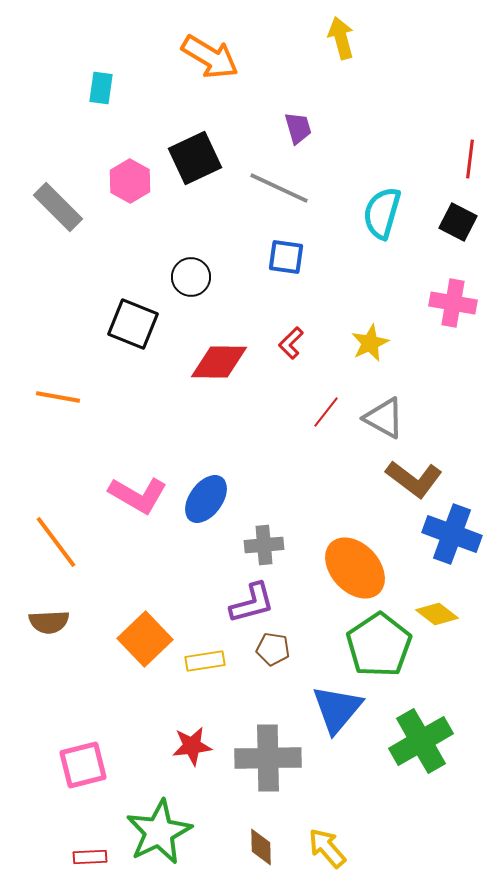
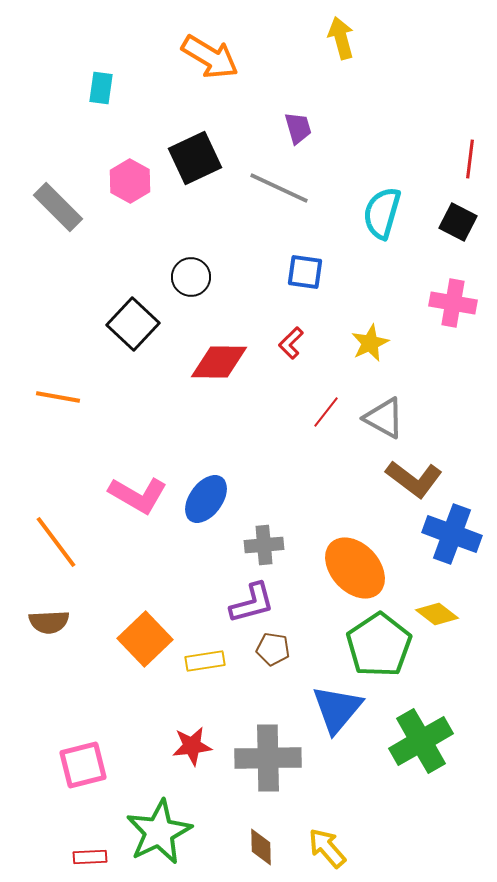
blue square at (286, 257): moved 19 px right, 15 px down
black square at (133, 324): rotated 21 degrees clockwise
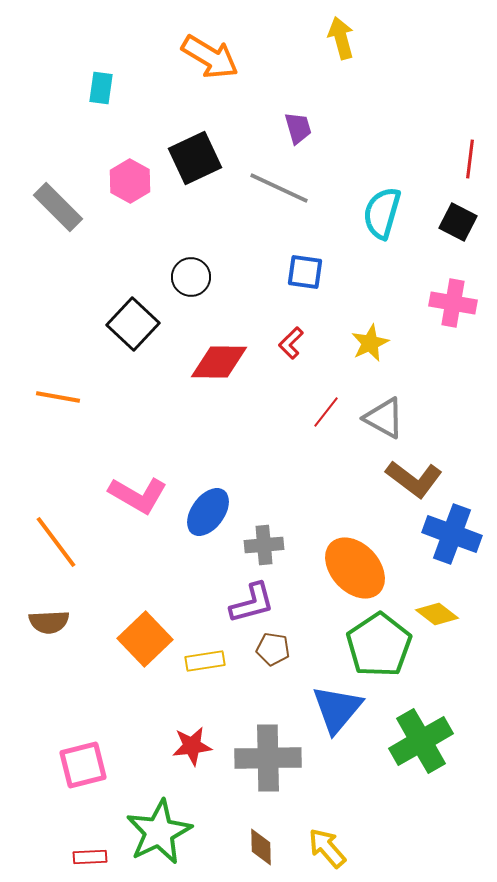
blue ellipse at (206, 499): moved 2 px right, 13 px down
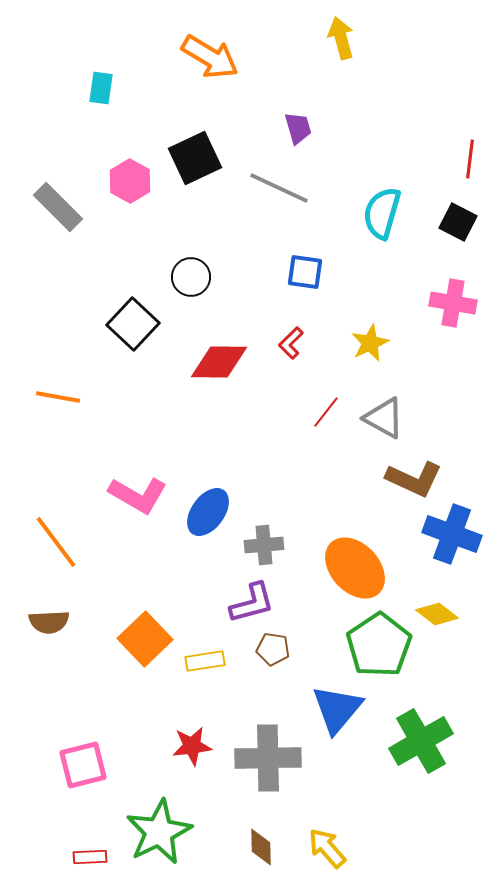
brown L-shape at (414, 479): rotated 12 degrees counterclockwise
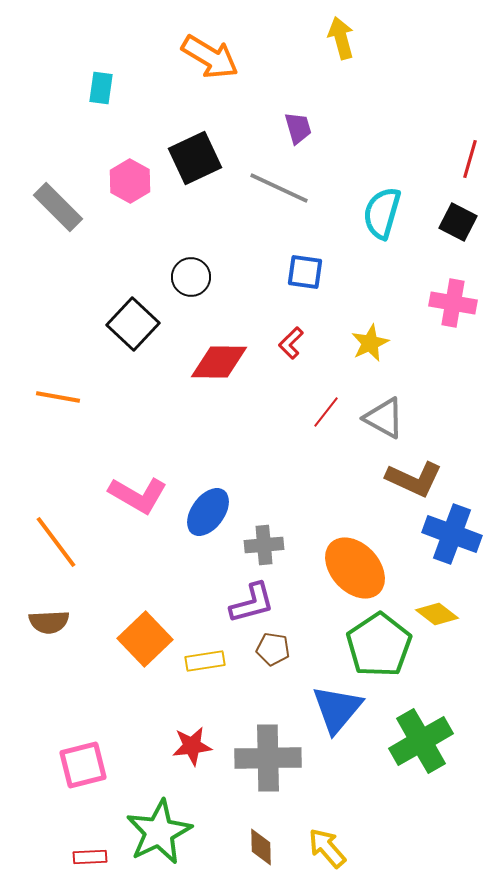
red line at (470, 159): rotated 9 degrees clockwise
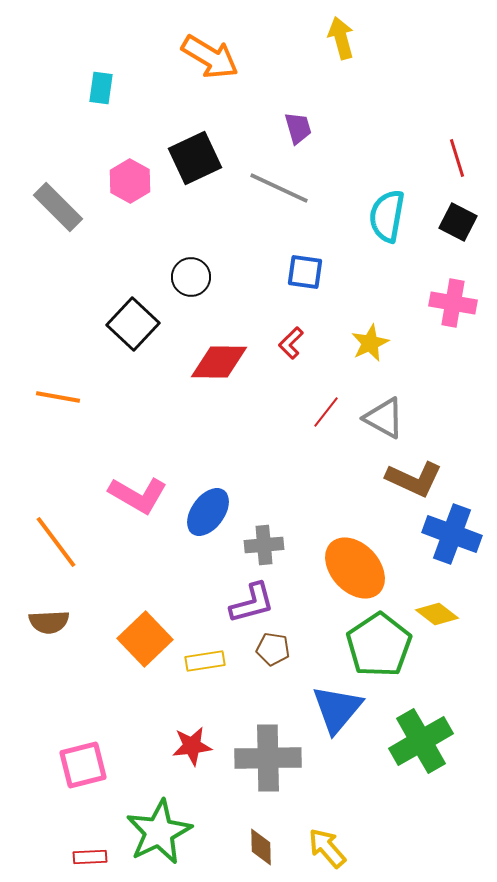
red line at (470, 159): moved 13 px left, 1 px up; rotated 33 degrees counterclockwise
cyan semicircle at (382, 213): moved 5 px right, 3 px down; rotated 6 degrees counterclockwise
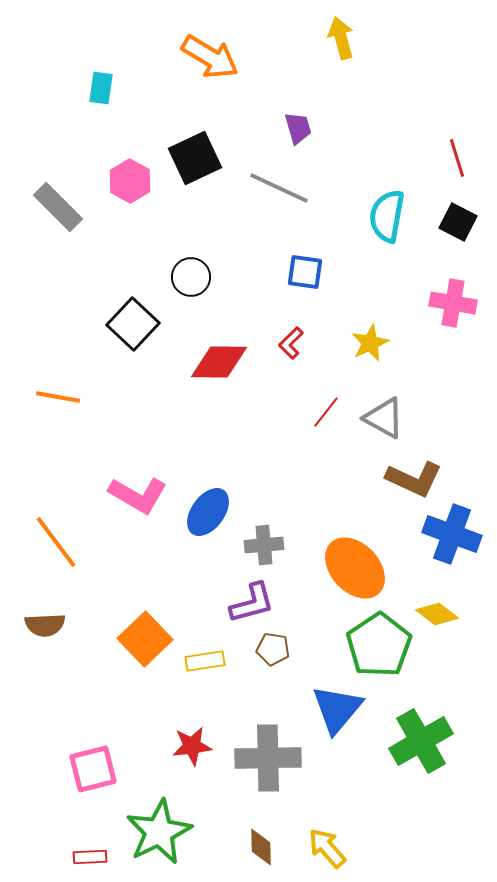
brown semicircle at (49, 622): moved 4 px left, 3 px down
pink square at (83, 765): moved 10 px right, 4 px down
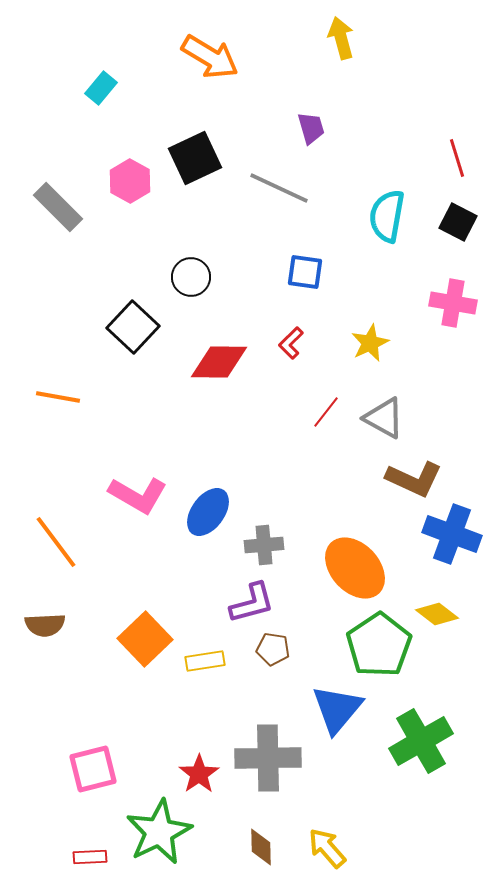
cyan rectangle at (101, 88): rotated 32 degrees clockwise
purple trapezoid at (298, 128): moved 13 px right
black square at (133, 324): moved 3 px down
red star at (192, 746): moved 7 px right, 28 px down; rotated 27 degrees counterclockwise
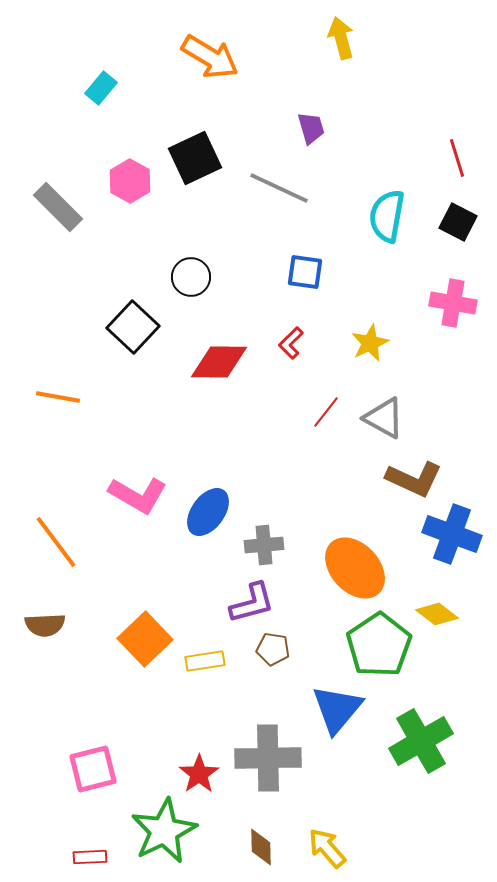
green star at (159, 832): moved 5 px right, 1 px up
